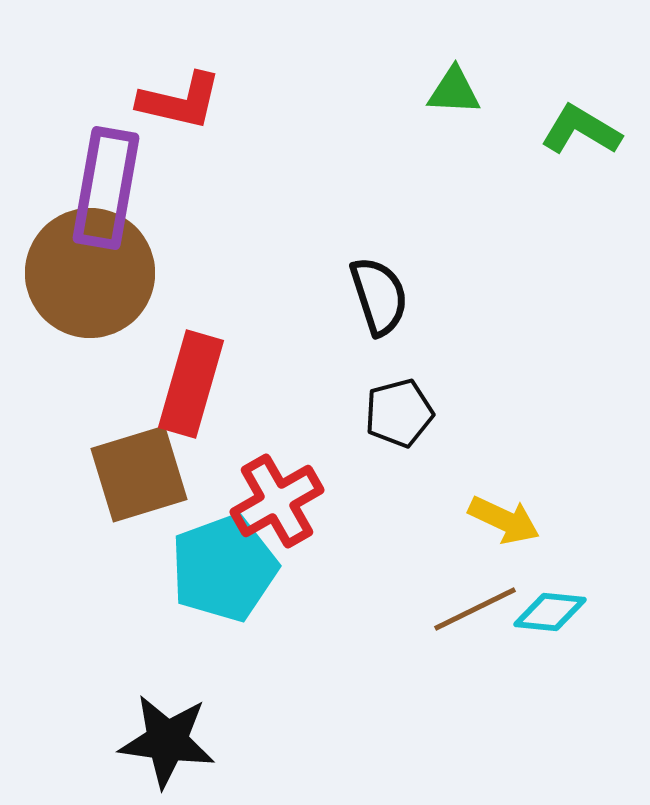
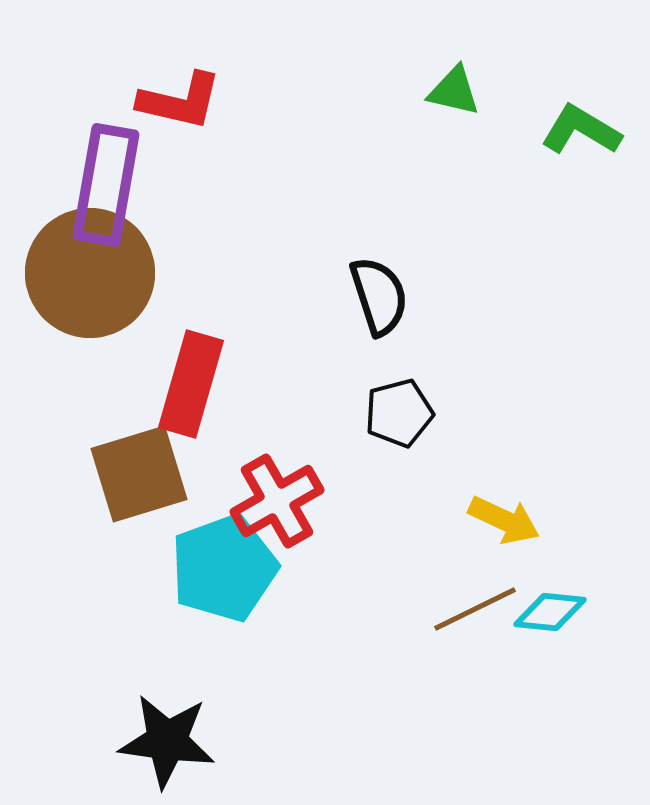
green triangle: rotated 10 degrees clockwise
purple rectangle: moved 3 px up
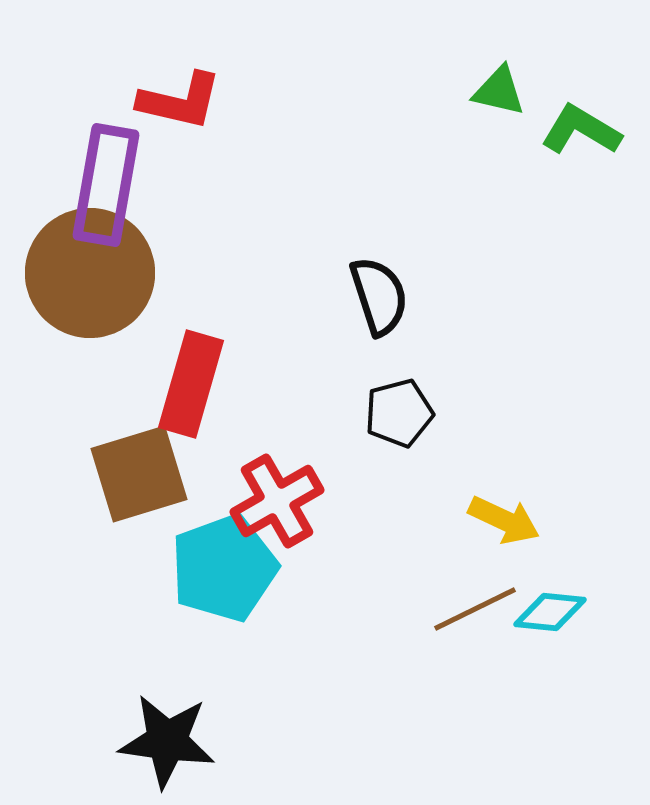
green triangle: moved 45 px right
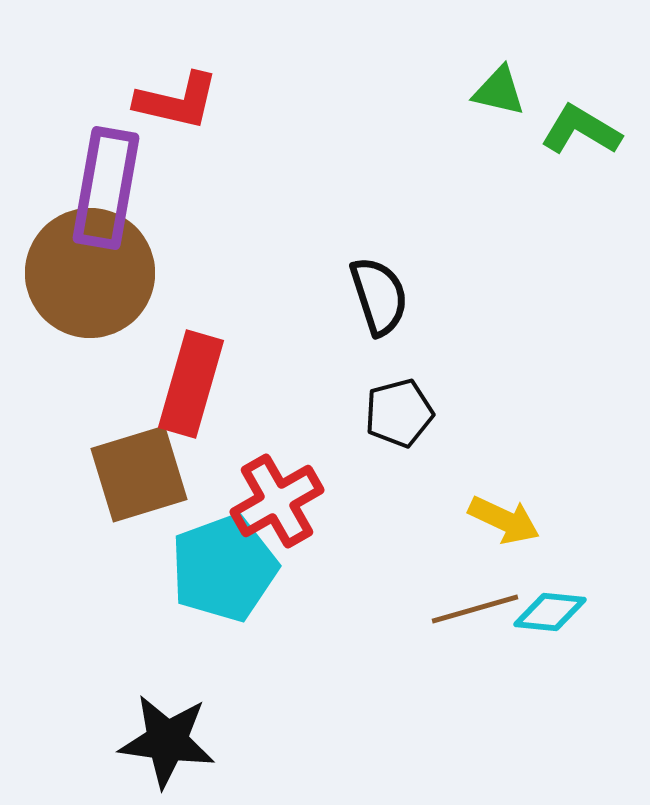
red L-shape: moved 3 px left
purple rectangle: moved 3 px down
brown line: rotated 10 degrees clockwise
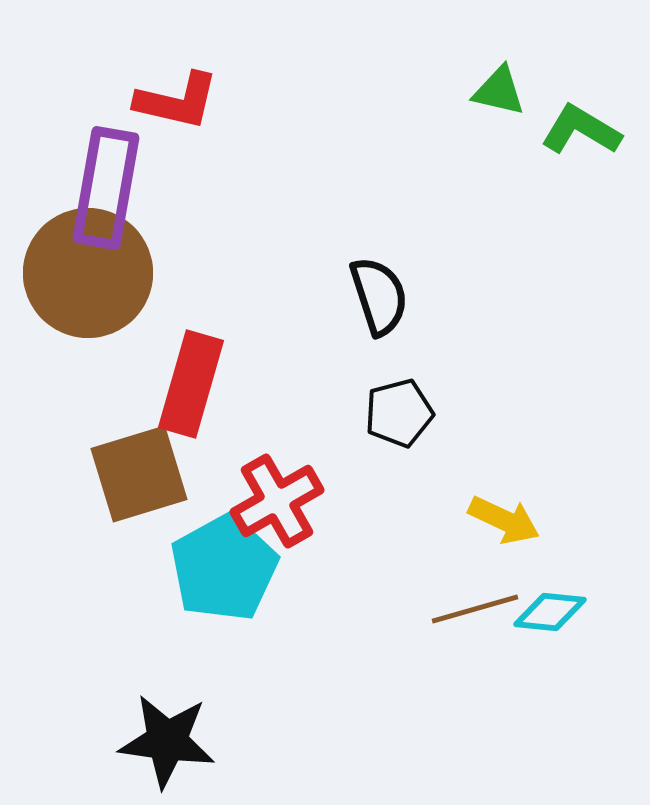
brown circle: moved 2 px left
cyan pentagon: rotated 9 degrees counterclockwise
